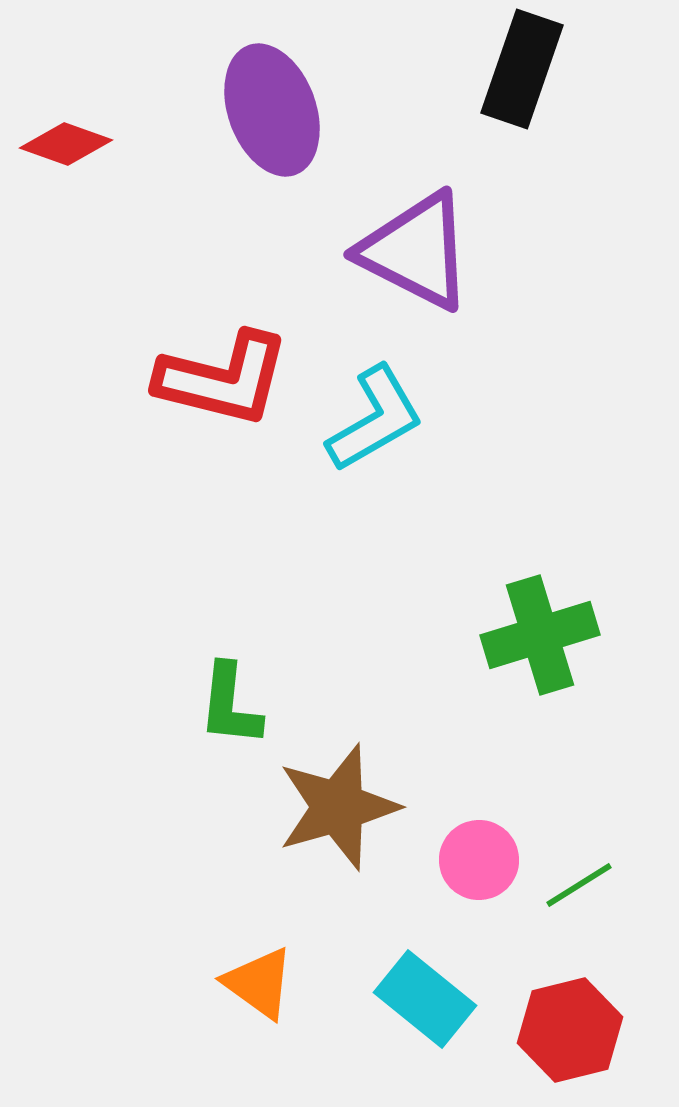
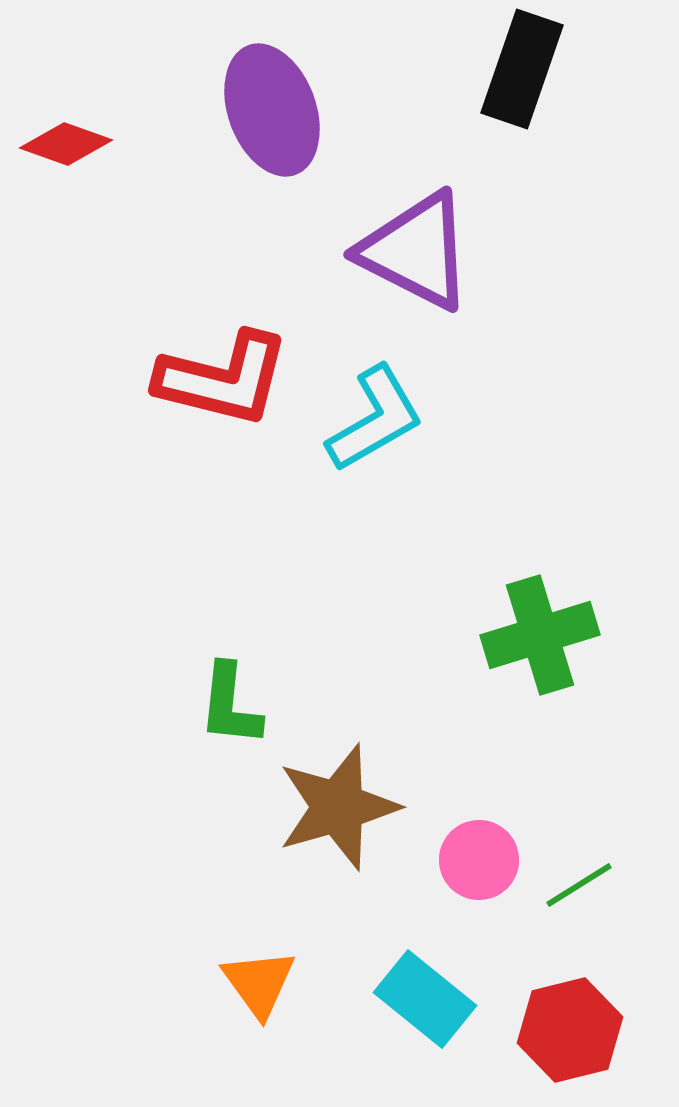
orange triangle: rotated 18 degrees clockwise
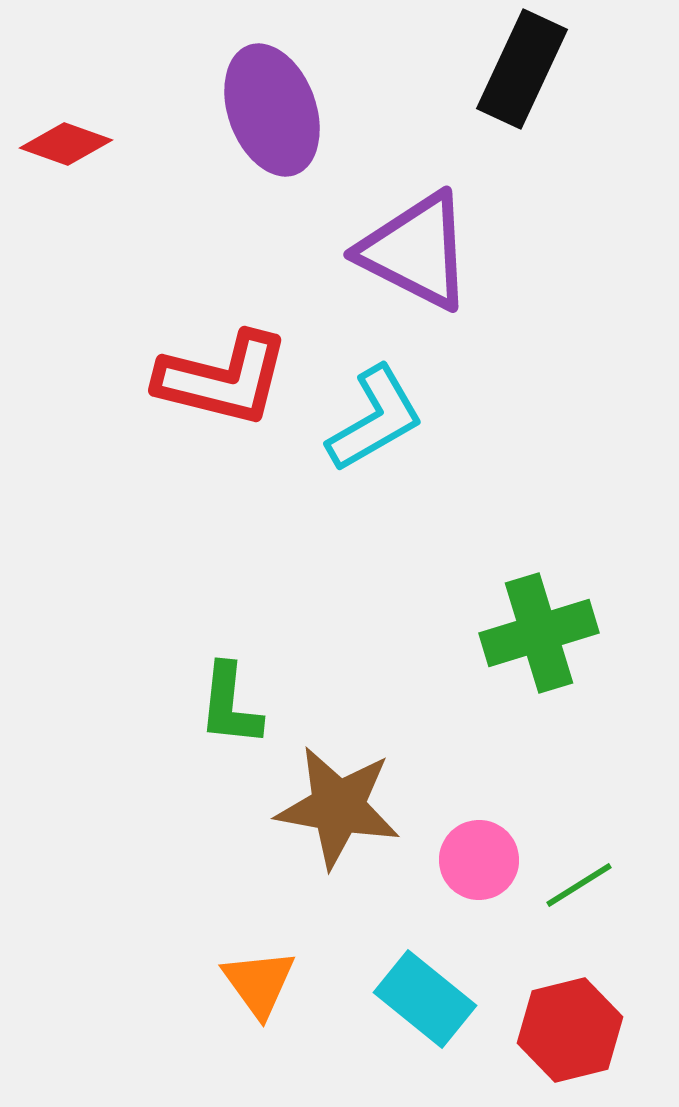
black rectangle: rotated 6 degrees clockwise
green cross: moved 1 px left, 2 px up
brown star: rotated 26 degrees clockwise
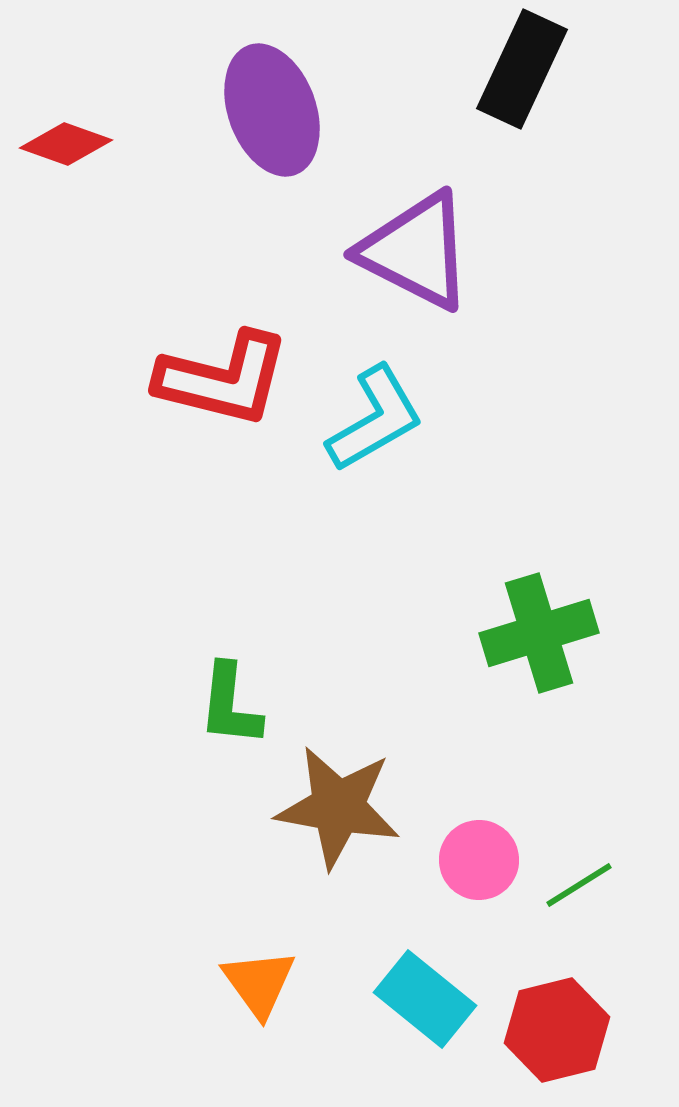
red hexagon: moved 13 px left
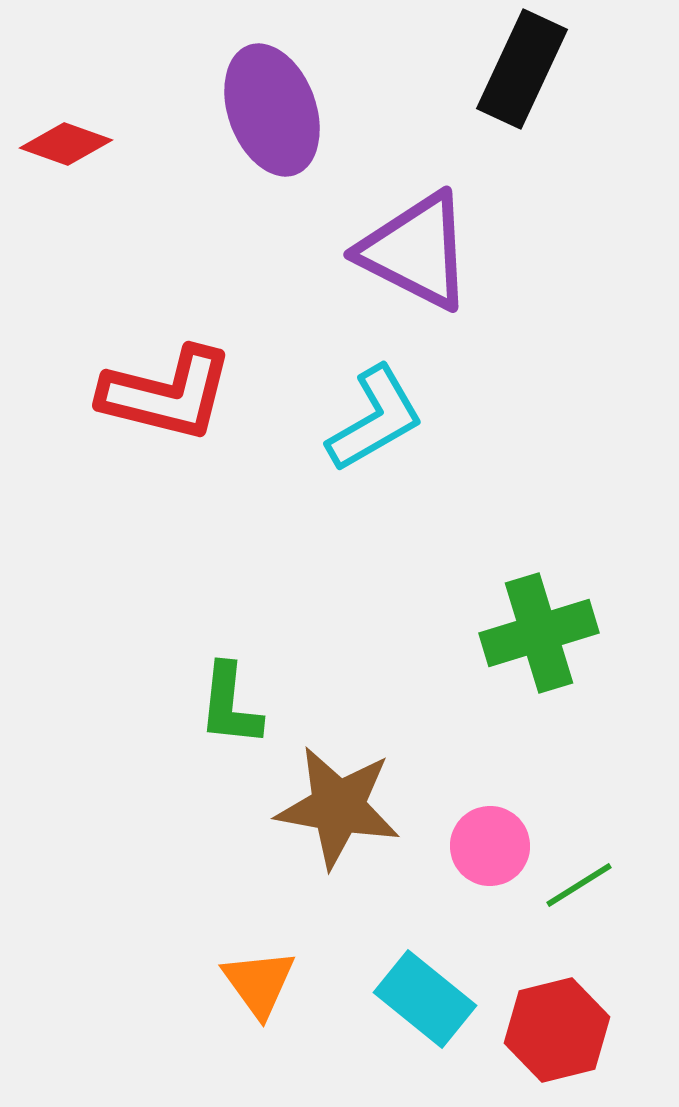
red L-shape: moved 56 px left, 15 px down
pink circle: moved 11 px right, 14 px up
